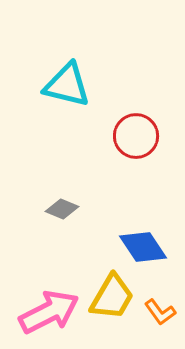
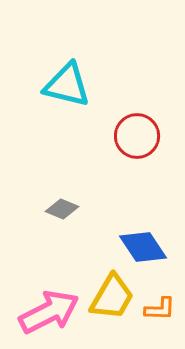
red circle: moved 1 px right
orange L-shape: moved 3 px up; rotated 52 degrees counterclockwise
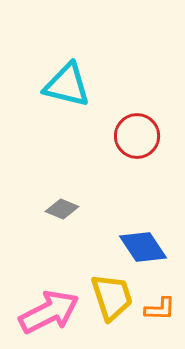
yellow trapezoid: rotated 48 degrees counterclockwise
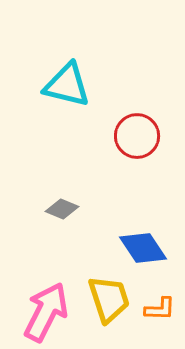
blue diamond: moved 1 px down
yellow trapezoid: moved 3 px left, 2 px down
pink arrow: moved 3 px left; rotated 36 degrees counterclockwise
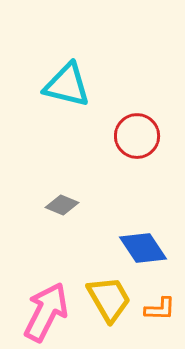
gray diamond: moved 4 px up
yellow trapezoid: rotated 12 degrees counterclockwise
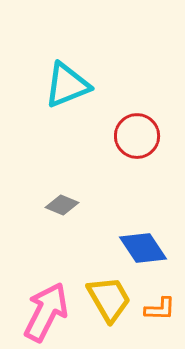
cyan triangle: rotated 36 degrees counterclockwise
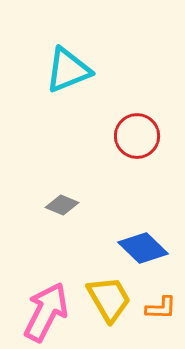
cyan triangle: moved 1 px right, 15 px up
blue diamond: rotated 12 degrees counterclockwise
orange L-shape: moved 1 px right, 1 px up
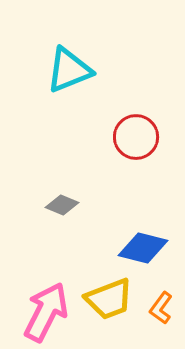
cyan triangle: moved 1 px right
red circle: moved 1 px left, 1 px down
blue diamond: rotated 30 degrees counterclockwise
yellow trapezoid: rotated 99 degrees clockwise
orange L-shape: rotated 124 degrees clockwise
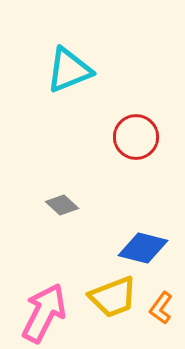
gray diamond: rotated 20 degrees clockwise
yellow trapezoid: moved 4 px right, 2 px up
pink arrow: moved 2 px left, 1 px down
